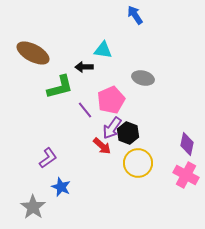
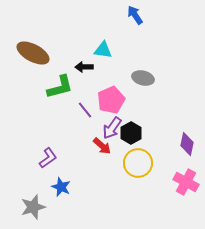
black hexagon: moved 3 px right; rotated 10 degrees clockwise
pink cross: moved 7 px down
gray star: rotated 20 degrees clockwise
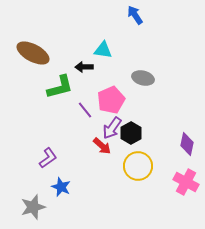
yellow circle: moved 3 px down
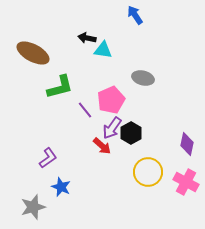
black arrow: moved 3 px right, 29 px up; rotated 12 degrees clockwise
yellow circle: moved 10 px right, 6 px down
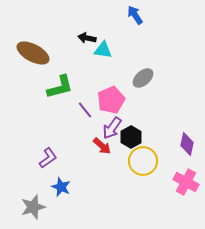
gray ellipse: rotated 55 degrees counterclockwise
black hexagon: moved 4 px down
yellow circle: moved 5 px left, 11 px up
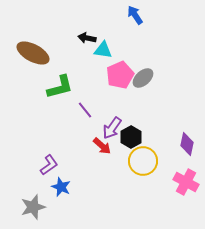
pink pentagon: moved 9 px right, 25 px up
purple L-shape: moved 1 px right, 7 px down
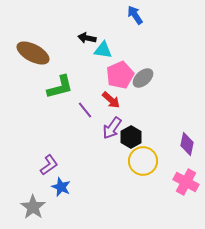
red arrow: moved 9 px right, 46 px up
gray star: rotated 20 degrees counterclockwise
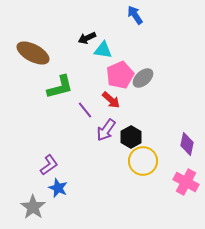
black arrow: rotated 36 degrees counterclockwise
purple arrow: moved 6 px left, 2 px down
blue star: moved 3 px left, 1 px down
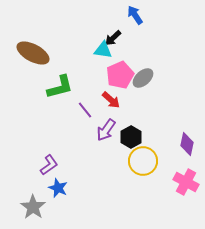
black arrow: moved 26 px right; rotated 18 degrees counterclockwise
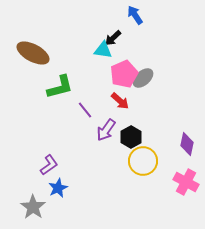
pink pentagon: moved 4 px right, 1 px up
red arrow: moved 9 px right, 1 px down
blue star: rotated 24 degrees clockwise
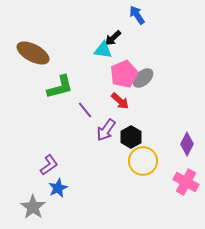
blue arrow: moved 2 px right
purple diamond: rotated 15 degrees clockwise
